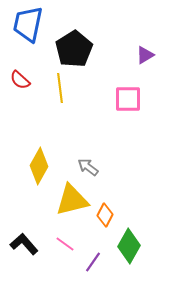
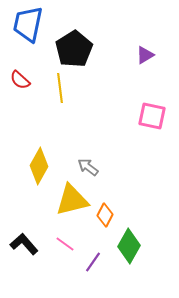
pink square: moved 24 px right, 17 px down; rotated 12 degrees clockwise
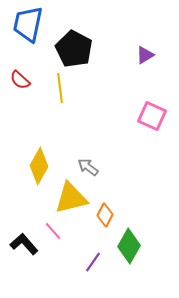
black pentagon: rotated 12 degrees counterclockwise
pink square: rotated 12 degrees clockwise
yellow triangle: moved 1 px left, 2 px up
pink line: moved 12 px left, 13 px up; rotated 12 degrees clockwise
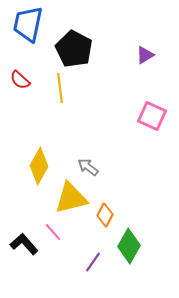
pink line: moved 1 px down
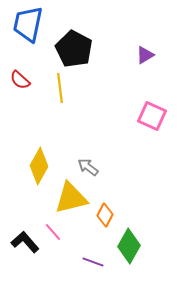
black L-shape: moved 1 px right, 2 px up
purple line: rotated 75 degrees clockwise
